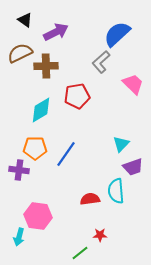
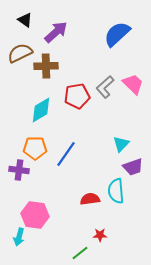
purple arrow: rotated 15 degrees counterclockwise
gray L-shape: moved 4 px right, 25 px down
pink hexagon: moved 3 px left, 1 px up
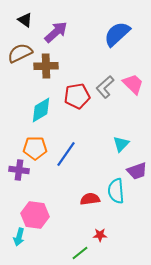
purple trapezoid: moved 4 px right, 4 px down
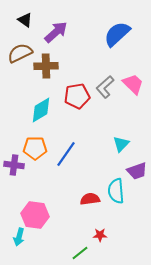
purple cross: moved 5 px left, 5 px up
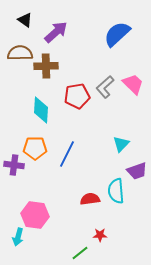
brown semicircle: rotated 25 degrees clockwise
cyan diamond: rotated 56 degrees counterclockwise
blue line: moved 1 px right; rotated 8 degrees counterclockwise
cyan arrow: moved 1 px left
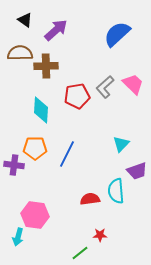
purple arrow: moved 2 px up
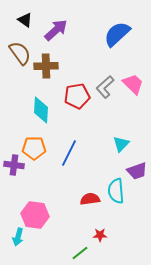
brown semicircle: rotated 55 degrees clockwise
orange pentagon: moved 1 px left
blue line: moved 2 px right, 1 px up
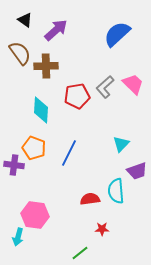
orange pentagon: rotated 20 degrees clockwise
red star: moved 2 px right, 6 px up
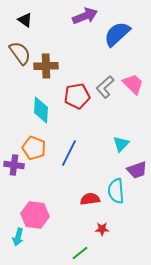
purple arrow: moved 29 px right, 14 px up; rotated 20 degrees clockwise
purple trapezoid: moved 1 px up
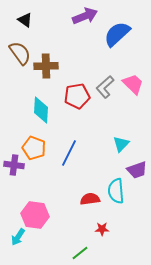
cyan arrow: rotated 18 degrees clockwise
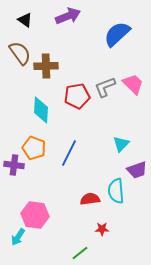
purple arrow: moved 17 px left
gray L-shape: rotated 20 degrees clockwise
